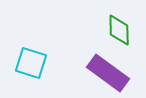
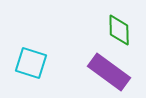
purple rectangle: moved 1 px right, 1 px up
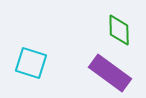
purple rectangle: moved 1 px right, 1 px down
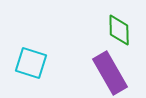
purple rectangle: rotated 24 degrees clockwise
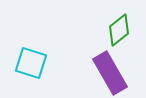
green diamond: rotated 52 degrees clockwise
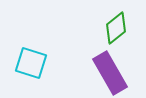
green diamond: moved 3 px left, 2 px up
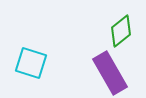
green diamond: moved 5 px right, 3 px down
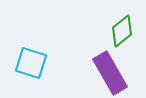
green diamond: moved 1 px right
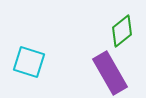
cyan square: moved 2 px left, 1 px up
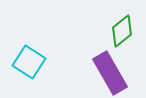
cyan square: rotated 16 degrees clockwise
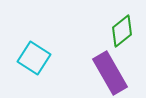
cyan square: moved 5 px right, 4 px up
